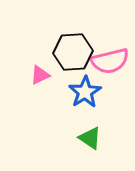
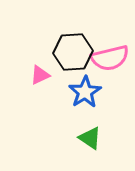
pink semicircle: moved 3 px up
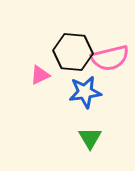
black hexagon: rotated 9 degrees clockwise
blue star: rotated 24 degrees clockwise
green triangle: rotated 25 degrees clockwise
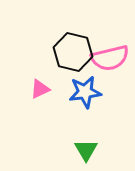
black hexagon: rotated 9 degrees clockwise
pink triangle: moved 14 px down
green triangle: moved 4 px left, 12 px down
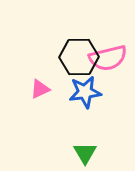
black hexagon: moved 6 px right, 5 px down; rotated 15 degrees counterclockwise
pink semicircle: moved 2 px left
green triangle: moved 1 px left, 3 px down
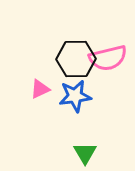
black hexagon: moved 3 px left, 2 px down
blue star: moved 10 px left, 4 px down
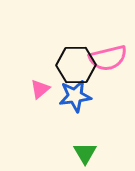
black hexagon: moved 6 px down
pink triangle: rotated 15 degrees counterclockwise
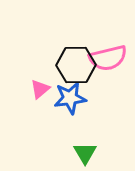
blue star: moved 5 px left, 2 px down
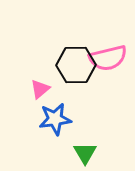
blue star: moved 15 px left, 21 px down
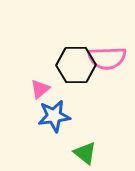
pink semicircle: moved 1 px left; rotated 12 degrees clockwise
blue star: moved 1 px left, 3 px up
green triangle: rotated 20 degrees counterclockwise
